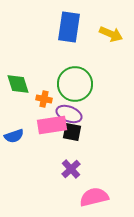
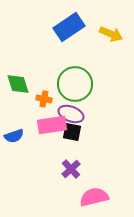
blue rectangle: rotated 48 degrees clockwise
purple ellipse: moved 2 px right
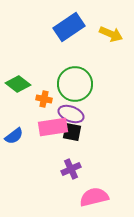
green diamond: rotated 35 degrees counterclockwise
pink rectangle: moved 1 px right, 2 px down
blue semicircle: rotated 18 degrees counterclockwise
purple cross: rotated 18 degrees clockwise
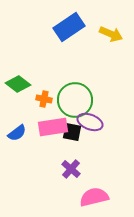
green circle: moved 16 px down
purple ellipse: moved 19 px right, 8 px down
blue semicircle: moved 3 px right, 3 px up
purple cross: rotated 24 degrees counterclockwise
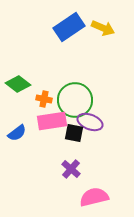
yellow arrow: moved 8 px left, 6 px up
pink rectangle: moved 1 px left, 6 px up
black square: moved 2 px right, 1 px down
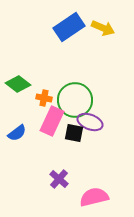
orange cross: moved 1 px up
pink rectangle: rotated 56 degrees counterclockwise
purple cross: moved 12 px left, 10 px down
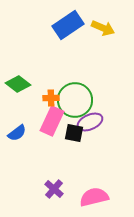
blue rectangle: moved 1 px left, 2 px up
orange cross: moved 7 px right; rotated 14 degrees counterclockwise
purple ellipse: rotated 45 degrees counterclockwise
purple cross: moved 5 px left, 10 px down
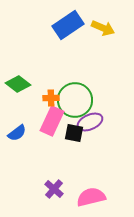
pink semicircle: moved 3 px left
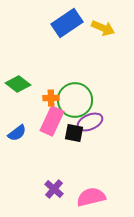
blue rectangle: moved 1 px left, 2 px up
